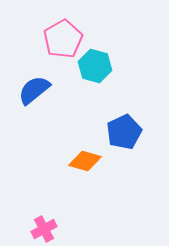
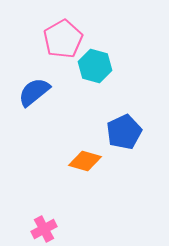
blue semicircle: moved 2 px down
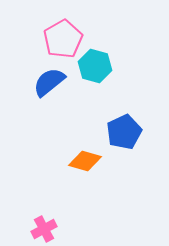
blue semicircle: moved 15 px right, 10 px up
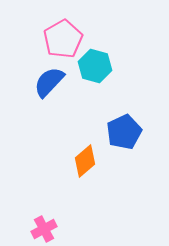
blue semicircle: rotated 8 degrees counterclockwise
orange diamond: rotated 56 degrees counterclockwise
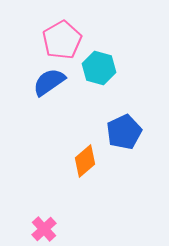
pink pentagon: moved 1 px left, 1 px down
cyan hexagon: moved 4 px right, 2 px down
blue semicircle: rotated 12 degrees clockwise
pink cross: rotated 15 degrees counterclockwise
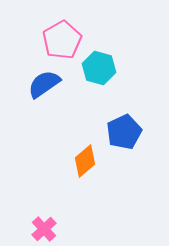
blue semicircle: moved 5 px left, 2 px down
